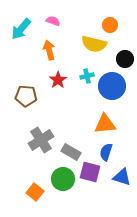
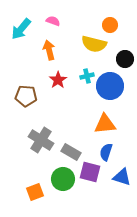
blue circle: moved 2 px left
gray cross: rotated 25 degrees counterclockwise
orange square: rotated 30 degrees clockwise
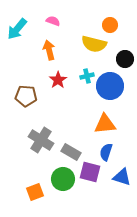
cyan arrow: moved 4 px left
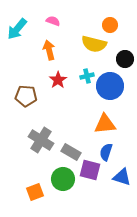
purple square: moved 2 px up
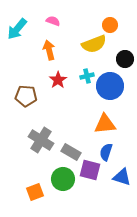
yellow semicircle: rotated 35 degrees counterclockwise
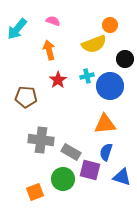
brown pentagon: moved 1 px down
gray cross: rotated 25 degrees counterclockwise
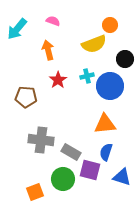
orange arrow: moved 1 px left
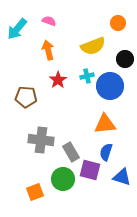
pink semicircle: moved 4 px left
orange circle: moved 8 px right, 2 px up
yellow semicircle: moved 1 px left, 2 px down
gray rectangle: rotated 30 degrees clockwise
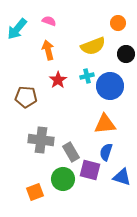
black circle: moved 1 px right, 5 px up
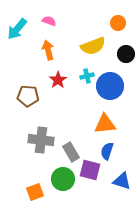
brown pentagon: moved 2 px right, 1 px up
blue semicircle: moved 1 px right, 1 px up
blue triangle: moved 4 px down
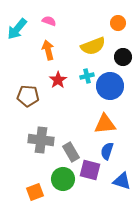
black circle: moved 3 px left, 3 px down
